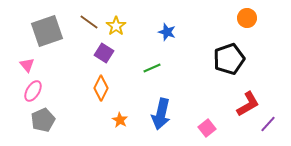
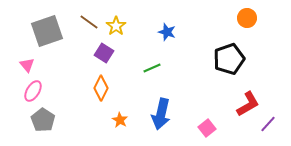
gray pentagon: rotated 15 degrees counterclockwise
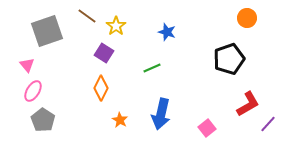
brown line: moved 2 px left, 6 px up
